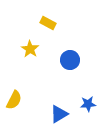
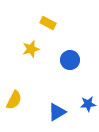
yellow star: moved 1 px right; rotated 24 degrees clockwise
blue triangle: moved 2 px left, 2 px up
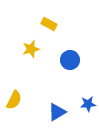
yellow rectangle: moved 1 px right, 1 px down
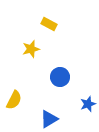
blue circle: moved 10 px left, 17 px down
blue star: rotated 14 degrees counterclockwise
blue triangle: moved 8 px left, 7 px down
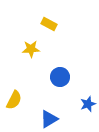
yellow star: rotated 12 degrees clockwise
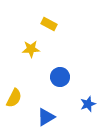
yellow semicircle: moved 2 px up
blue triangle: moved 3 px left, 2 px up
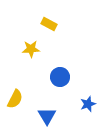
yellow semicircle: moved 1 px right, 1 px down
blue triangle: moved 1 px right, 1 px up; rotated 30 degrees counterclockwise
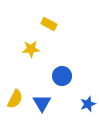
blue circle: moved 2 px right, 1 px up
blue triangle: moved 5 px left, 13 px up
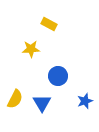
blue circle: moved 4 px left
blue star: moved 3 px left, 3 px up
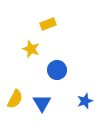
yellow rectangle: moved 1 px left; rotated 49 degrees counterclockwise
yellow star: rotated 24 degrees clockwise
blue circle: moved 1 px left, 6 px up
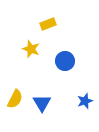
blue circle: moved 8 px right, 9 px up
